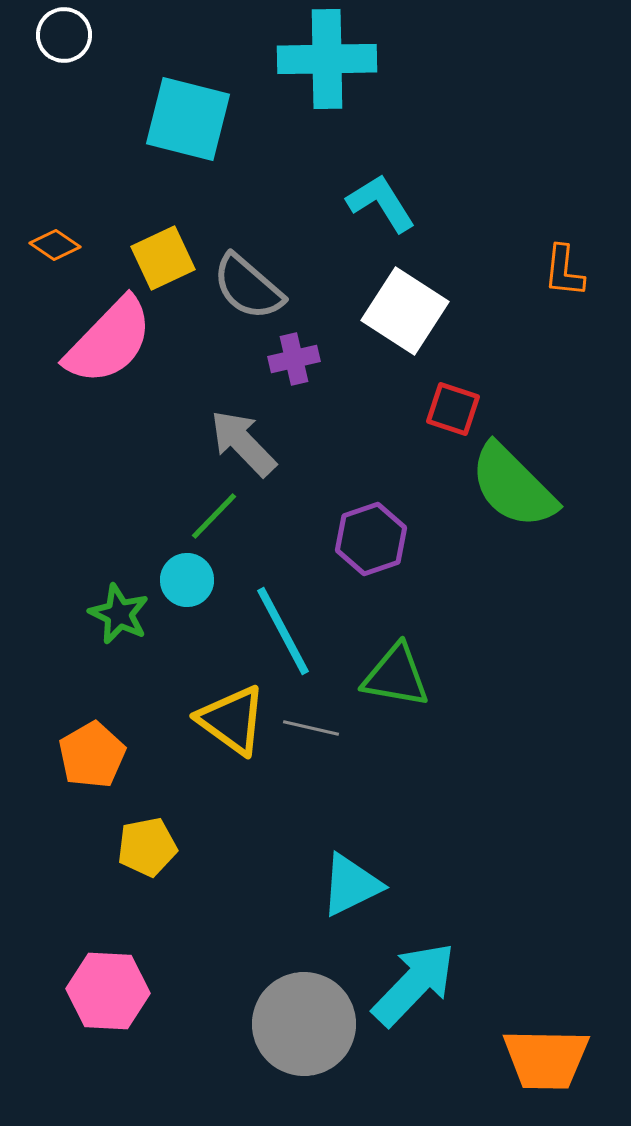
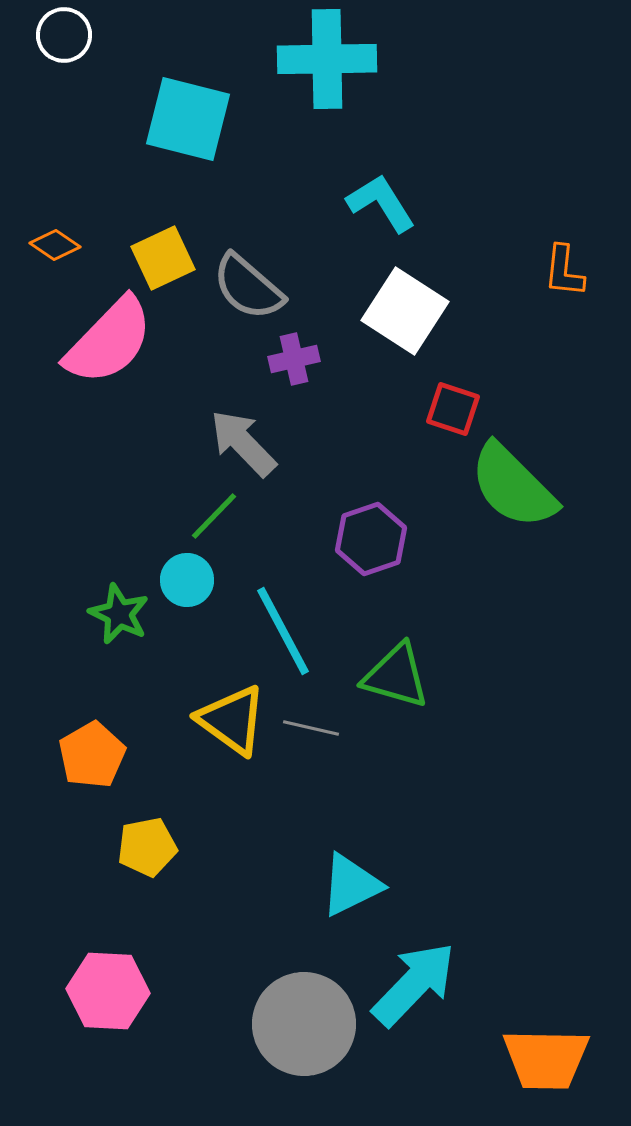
green triangle: rotated 6 degrees clockwise
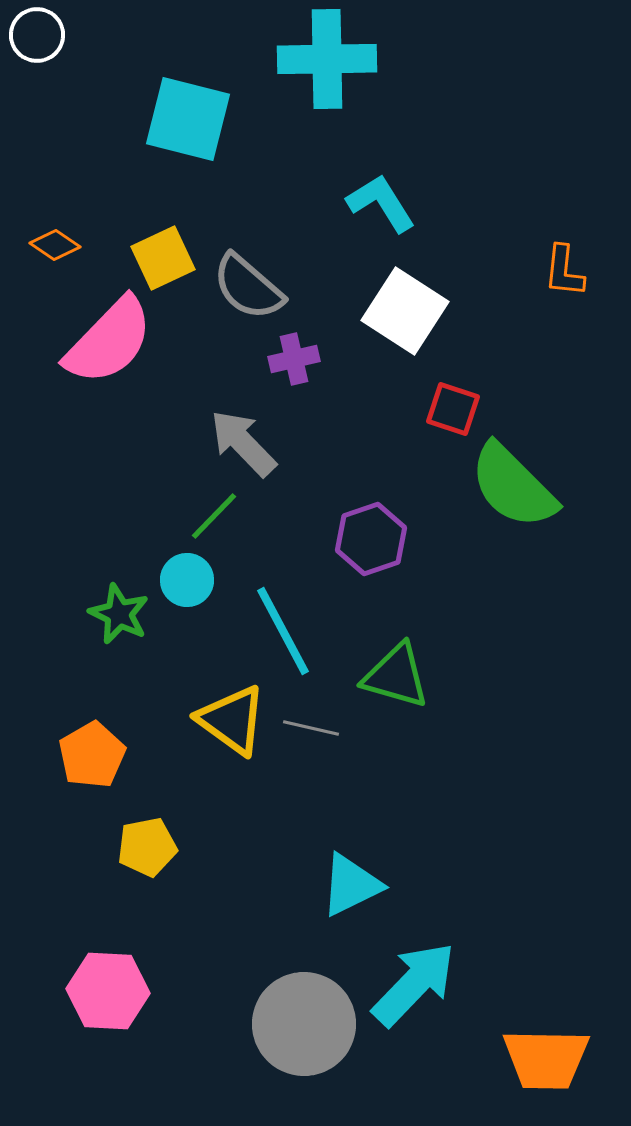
white circle: moved 27 px left
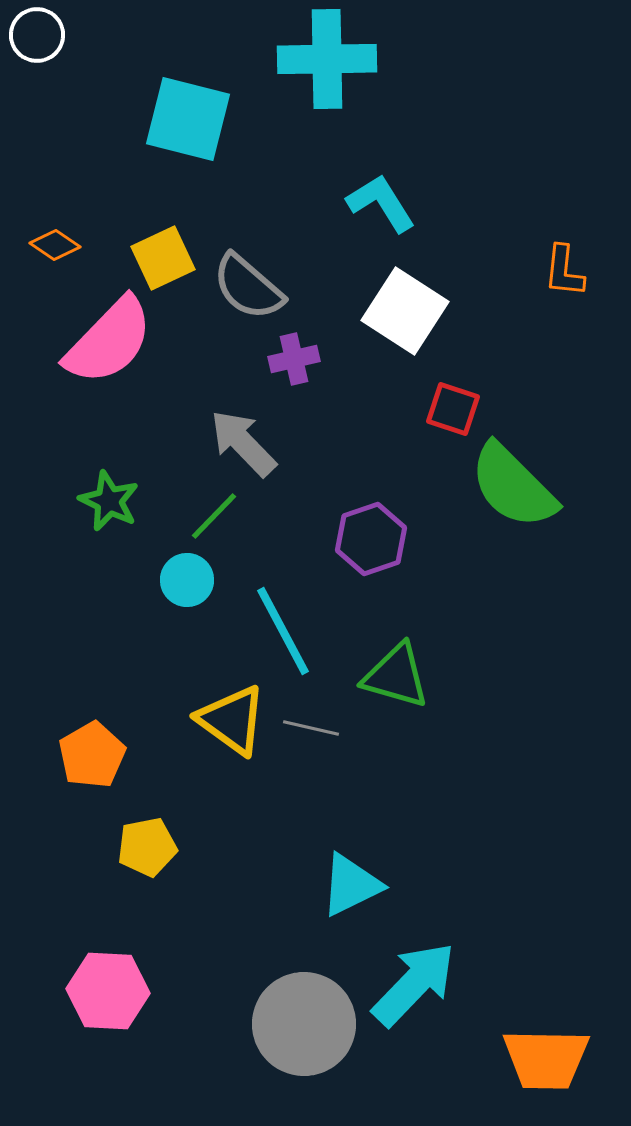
green star: moved 10 px left, 113 px up
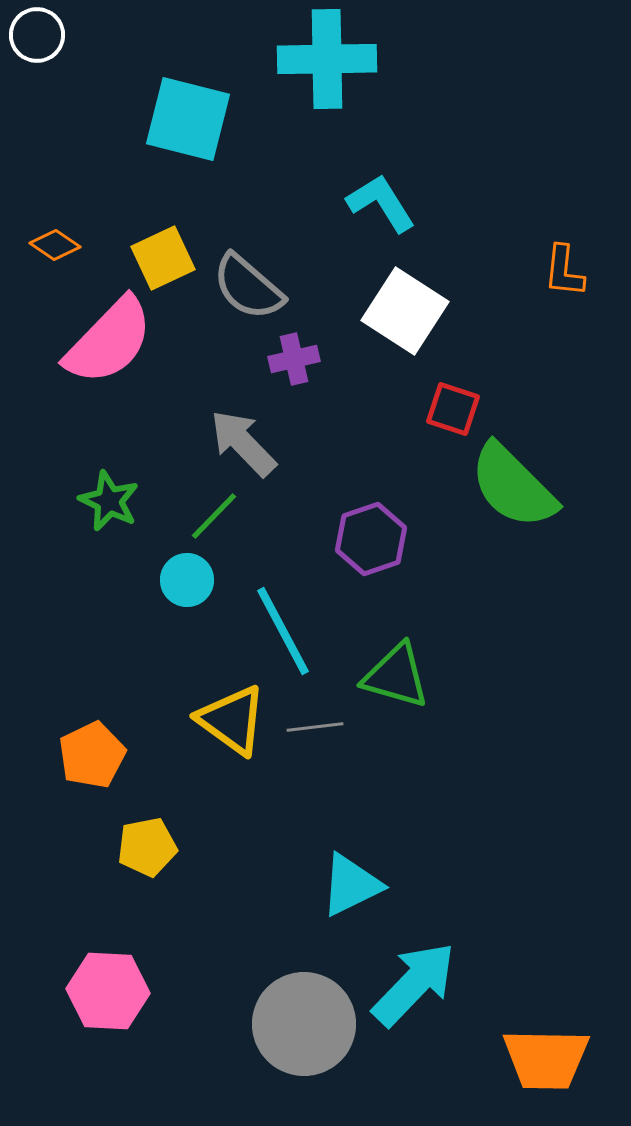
gray line: moved 4 px right, 1 px up; rotated 20 degrees counterclockwise
orange pentagon: rotated 4 degrees clockwise
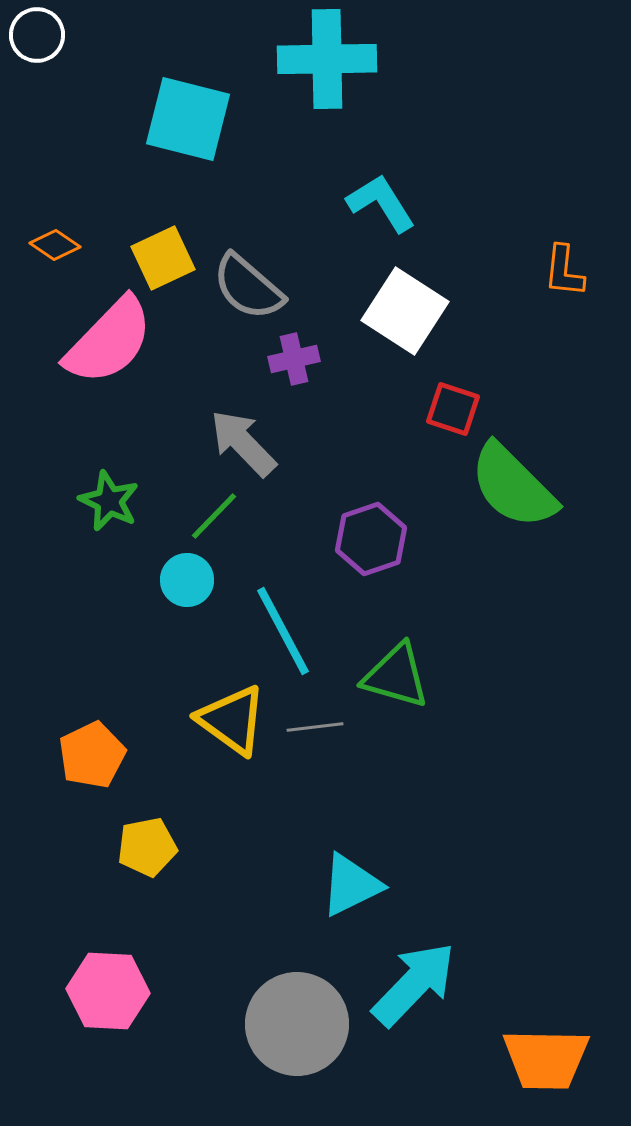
gray circle: moved 7 px left
